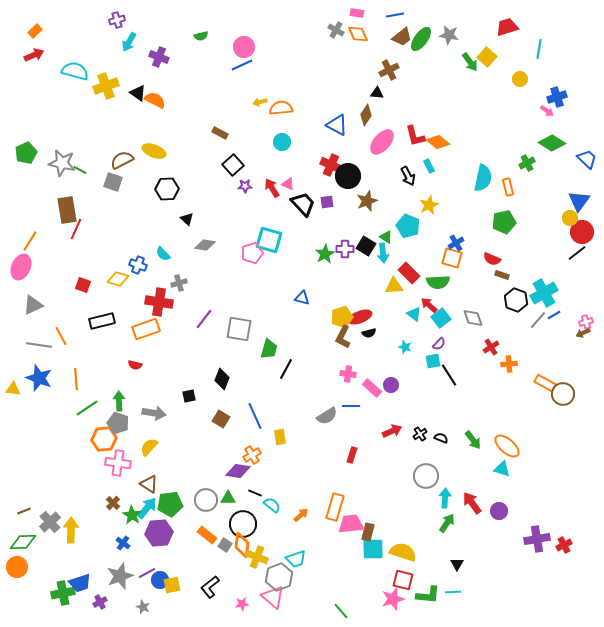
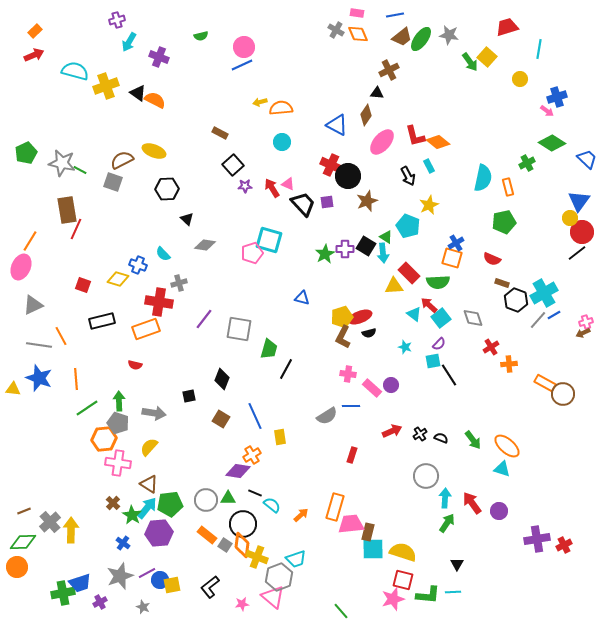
brown rectangle at (502, 275): moved 8 px down
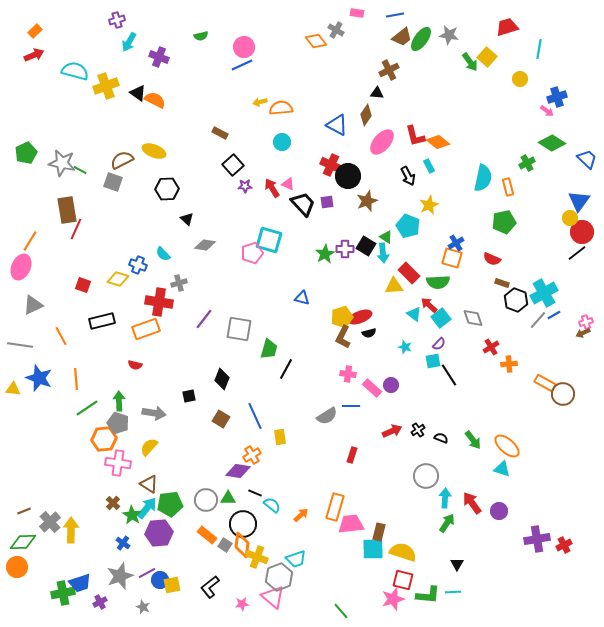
orange diamond at (358, 34): moved 42 px left, 7 px down; rotated 15 degrees counterclockwise
gray line at (39, 345): moved 19 px left
black cross at (420, 434): moved 2 px left, 4 px up
brown rectangle at (368, 532): moved 11 px right
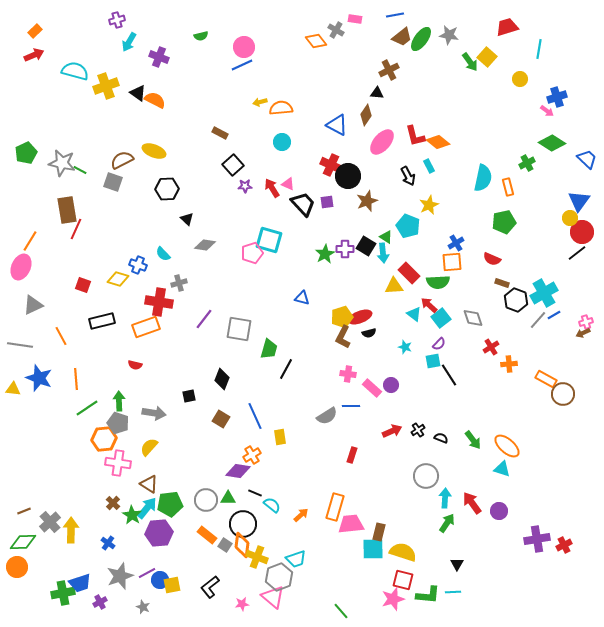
pink rectangle at (357, 13): moved 2 px left, 6 px down
orange square at (452, 258): moved 4 px down; rotated 20 degrees counterclockwise
orange rectangle at (146, 329): moved 2 px up
orange rectangle at (545, 383): moved 1 px right, 4 px up
blue cross at (123, 543): moved 15 px left
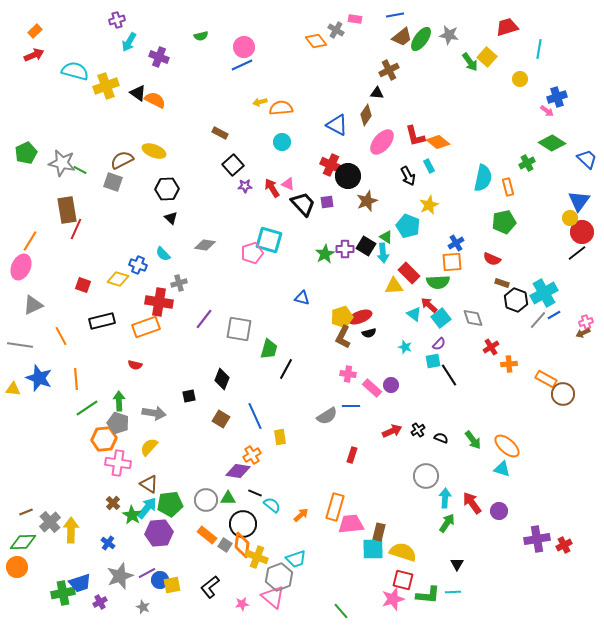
black triangle at (187, 219): moved 16 px left, 1 px up
brown line at (24, 511): moved 2 px right, 1 px down
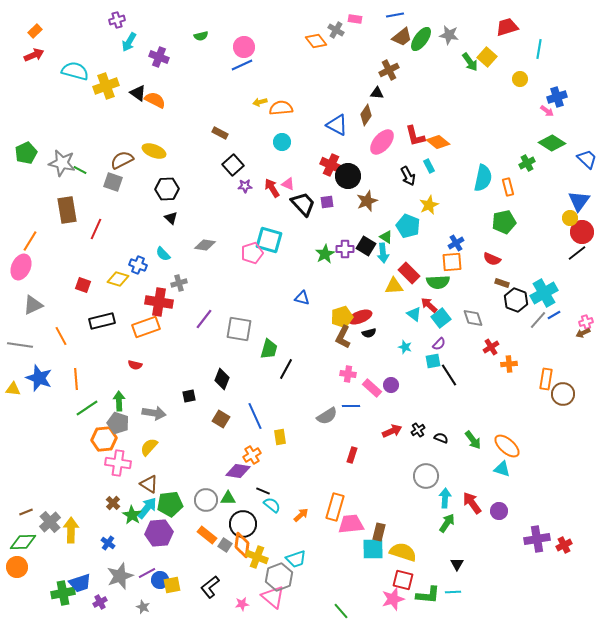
red line at (76, 229): moved 20 px right
orange rectangle at (546, 379): rotated 70 degrees clockwise
black line at (255, 493): moved 8 px right, 2 px up
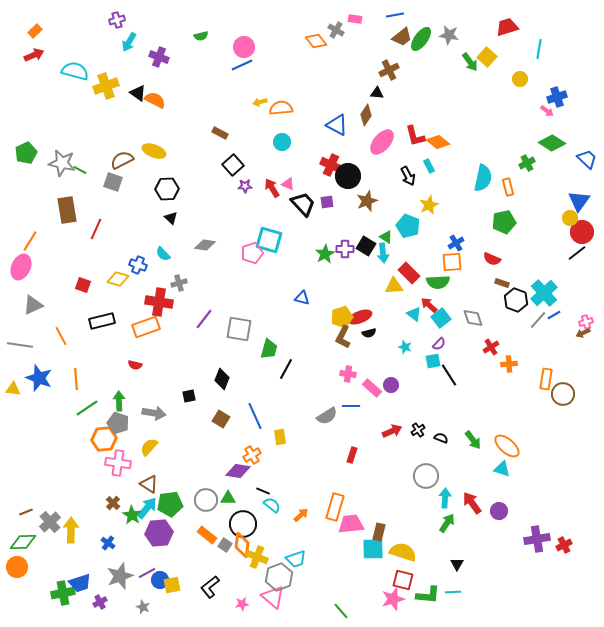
cyan cross at (544, 293): rotated 12 degrees counterclockwise
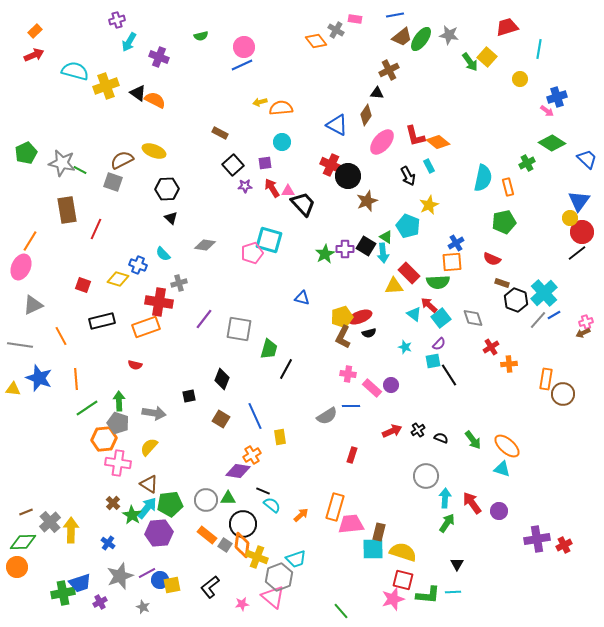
pink triangle at (288, 184): moved 7 px down; rotated 24 degrees counterclockwise
purple square at (327, 202): moved 62 px left, 39 px up
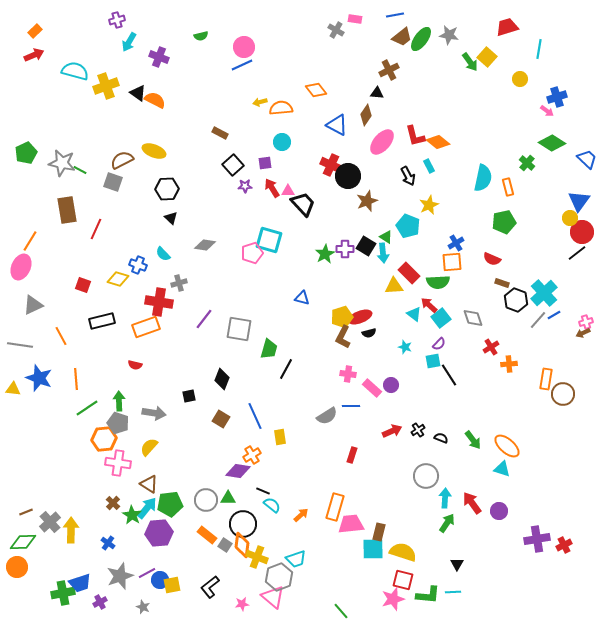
orange diamond at (316, 41): moved 49 px down
green cross at (527, 163): rotated 21 degrees counterclockwise
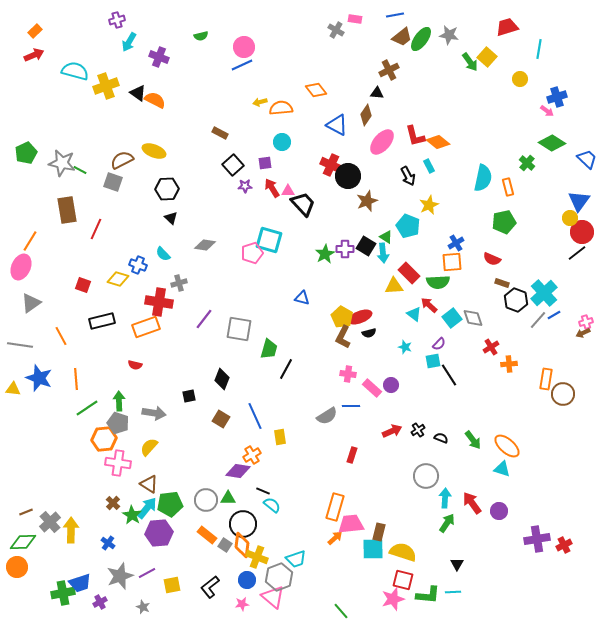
gray triangle at (33, 305): moved 2 px left, 2 px up; rotated 10 degrees counterclockwise
yellow pentagon at (342, 317): rotated 25 degrees counterclockwise
cyan square at (441, 318): moved 11 px right
orange arrow at (301, 515): moved 34 px right, 23 px down
blue circle at (160, 580): moved 87 px right
